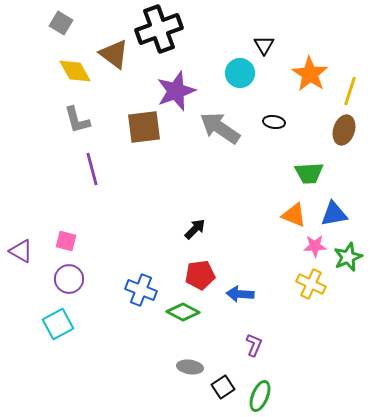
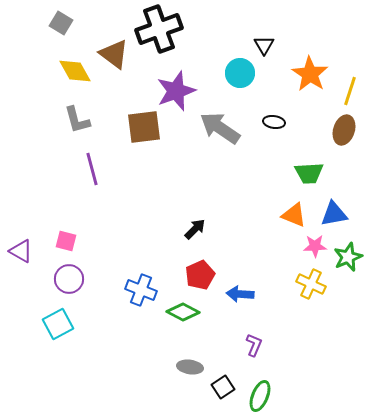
red pentagon: rotated 16 degrees counterclockwise
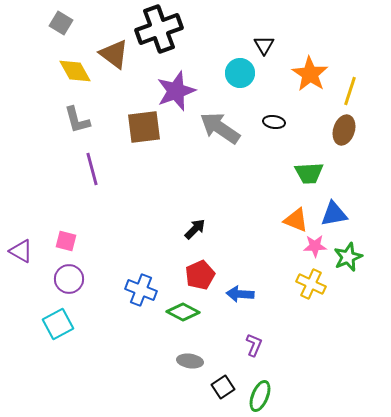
orange triangle: moved 2 px right, 5 px down
gray ellipse: moved 6 px up
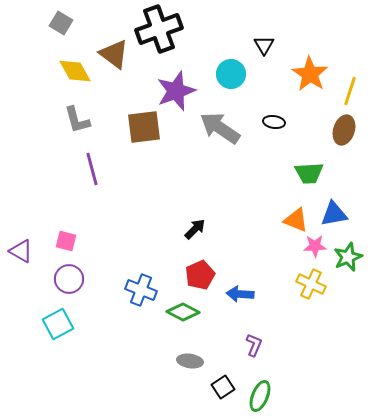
cyan circle: moved 9 px left, 1 px down
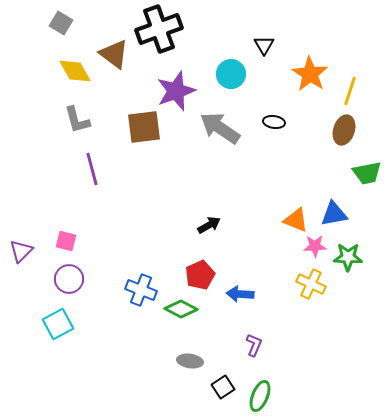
green trapezoid: moved 58 px right; rotated 8 degrees counterclockwise
black arrow: moved 14 px right, 4 px up; rotated 15 degrees clockwise
purple triangle: rotated 45 degrees clockwise
green star: rotated 24 degrees clockwise
green diamond: moved 2 px left, 3 px up
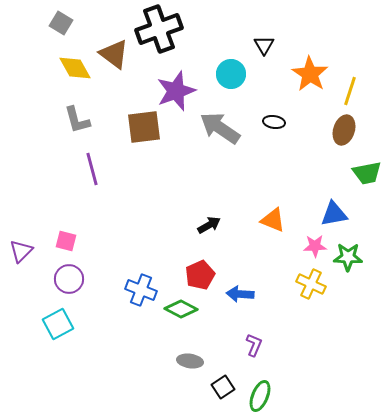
yellow diamond: moved 3 px up
orange triangle: moved 23 px left
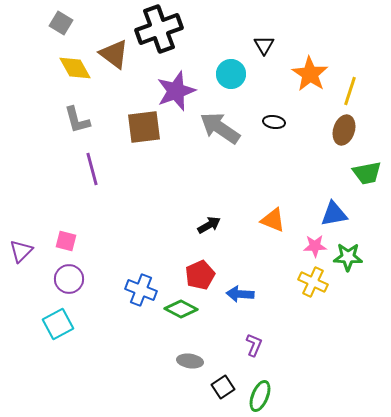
yellow cross: moved 2 px right, 2 px up
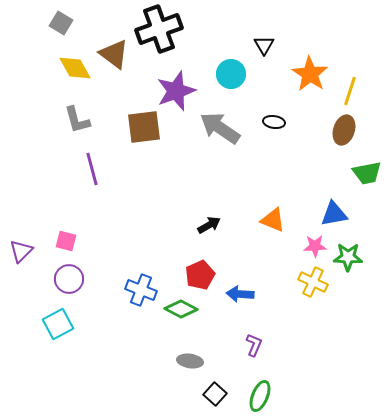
black square: moved 8 px left, 7 px down; rotated 15 degrees counterclockwise
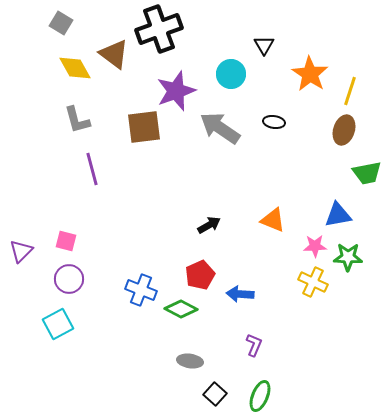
blue triangle: moved 4 px right, 1 px down
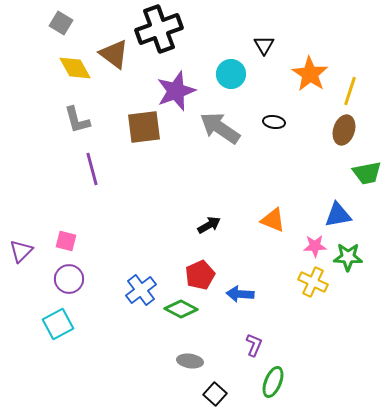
blue cross: rotated 32 degrees clockwise
green ellipse: moved 13 px right, 14 px up
